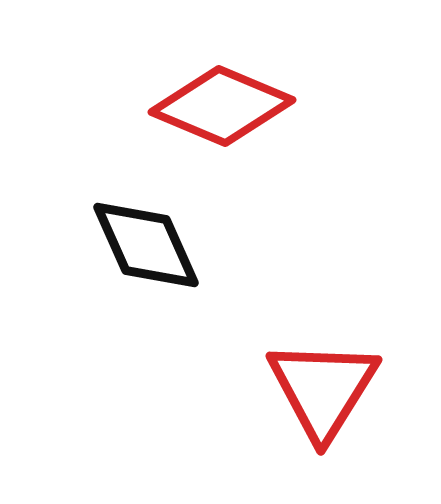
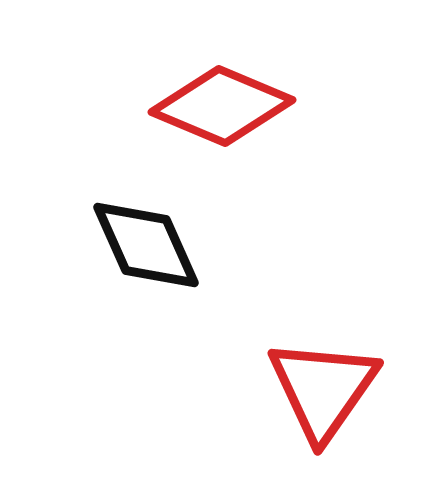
red triangle: rotated 3 degrees clockwise
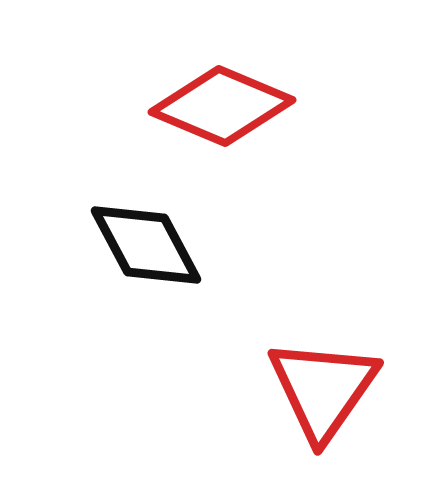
black diamond: rotated 4 degrees counterclockwise
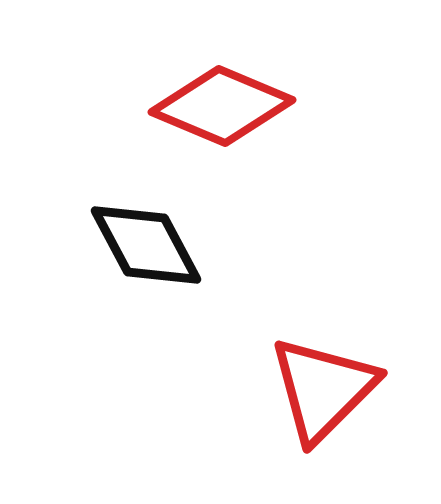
red triangle: rotated 10 degrees clockwise
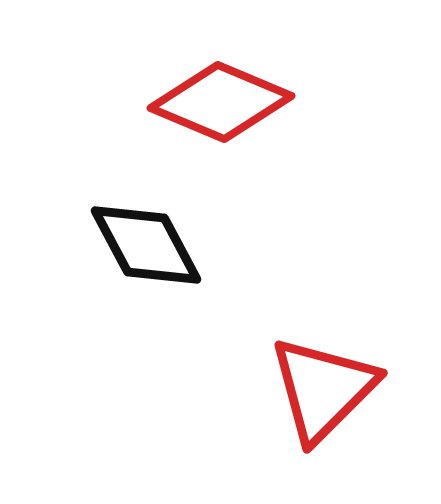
red diamond: moved 1 px left, 4 px up
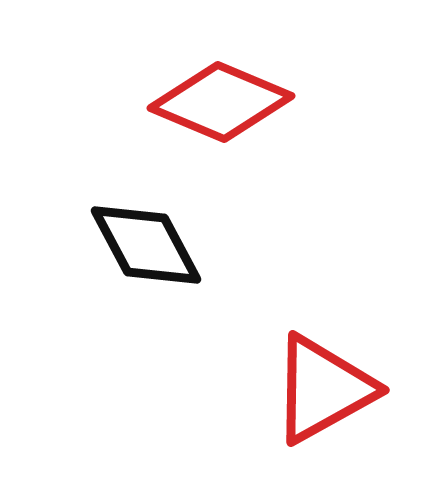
red triangle: rotated 16 degrees clockwise
